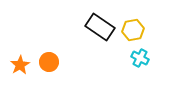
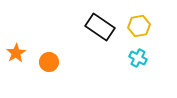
yellow hexagon: moved 6 px right, 4 px up
cyan cross: moved 2 px left
orange star: moved 4 px left, 12 px up
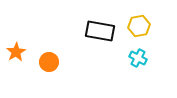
black rectangle: moved 4 px down; rotated 24 degrees counterclockwise
orange star: moved 1 px up
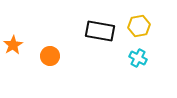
orange star: moved 3 px left, 7 px up
orange circle: moved 1 px right, 6 px up
